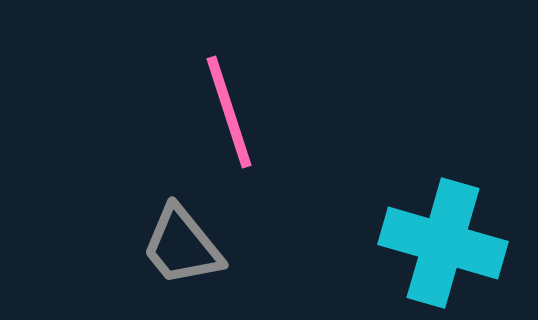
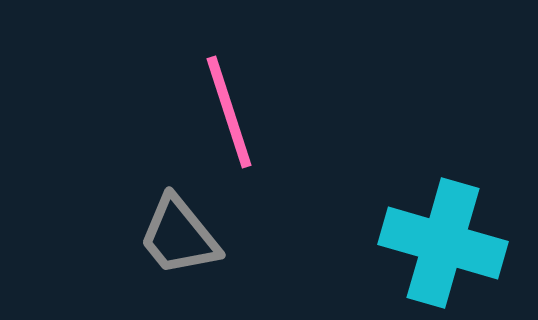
gray trapezoid: moved 3 px left, 10 px up
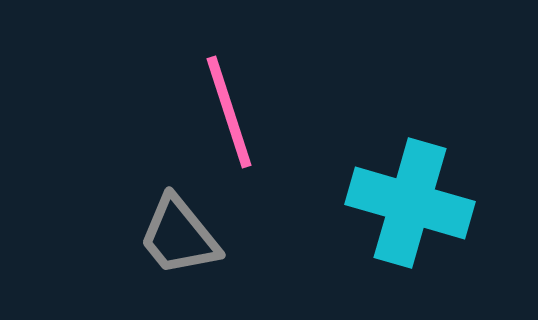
cyan cross: moved 33 px left, 40 px up
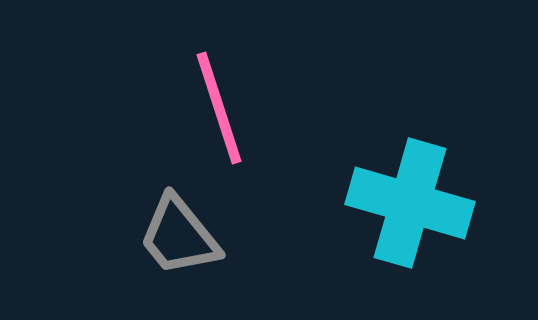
pink line: moved 10 px left, 4 px up
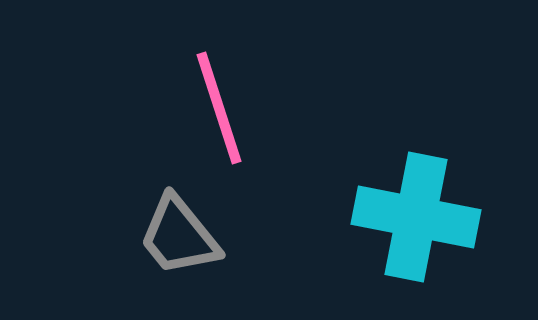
cyan cross: moved 6 px right, 14 px down; rotated 5 degrees counterclockwise
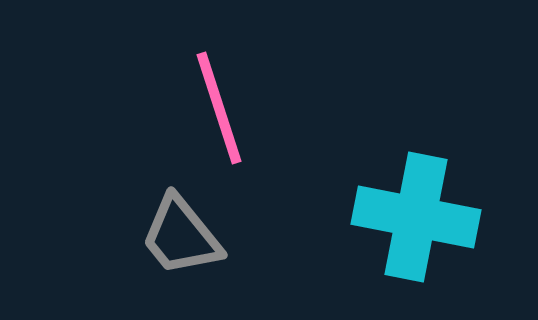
gray trapezoid: moved 2 px right
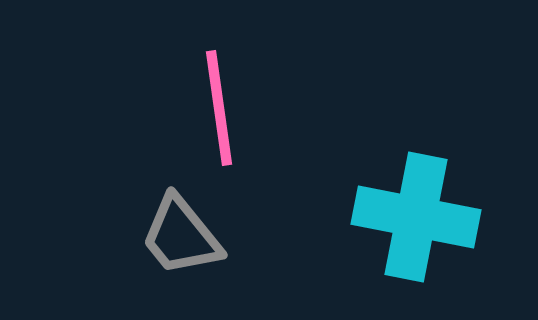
pink line: rotated 10 degrees clockwise
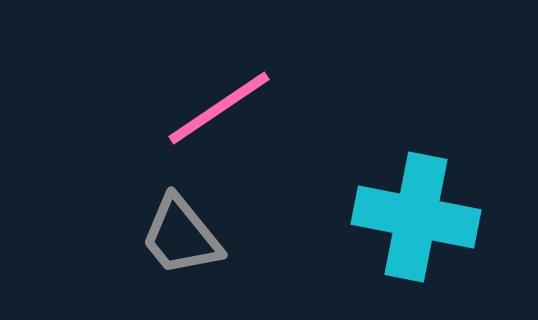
pink line: rotated 64 degrees clockwise
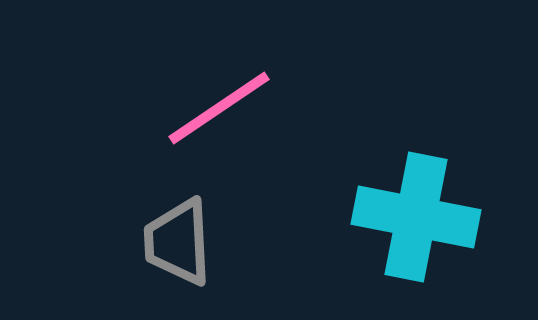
gray trapezoid: moved 3 px left, 6 px down; rotated 36 degrees clockwise
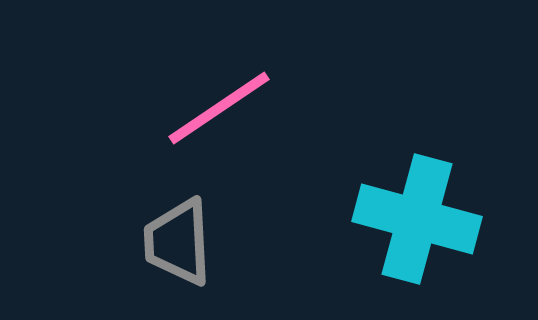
cyan cross: moved 1 px right, 2 px down; rotated 4 degrees clockwise
